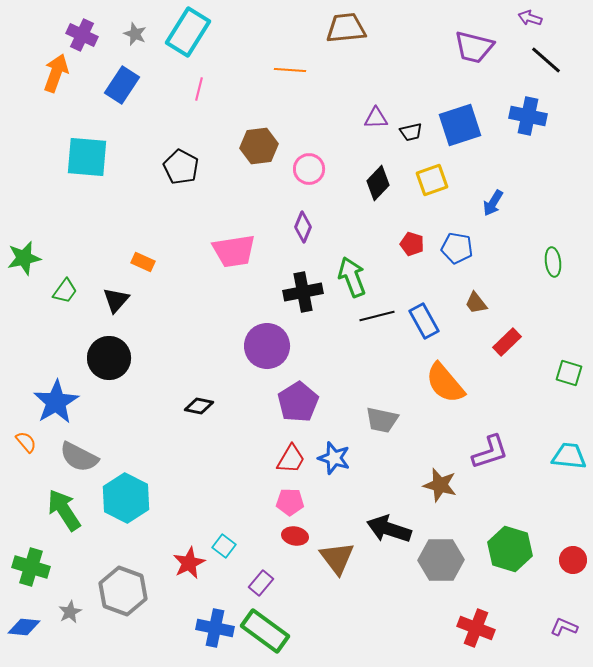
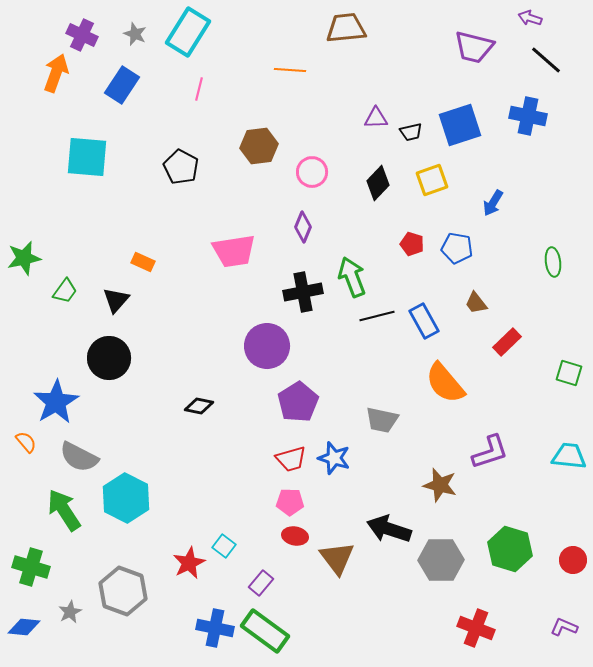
pink circle at (309, 169): moved 3 px right, 3 px down
red trapezoid at (291, 459): rotated 44 degrees clockwise
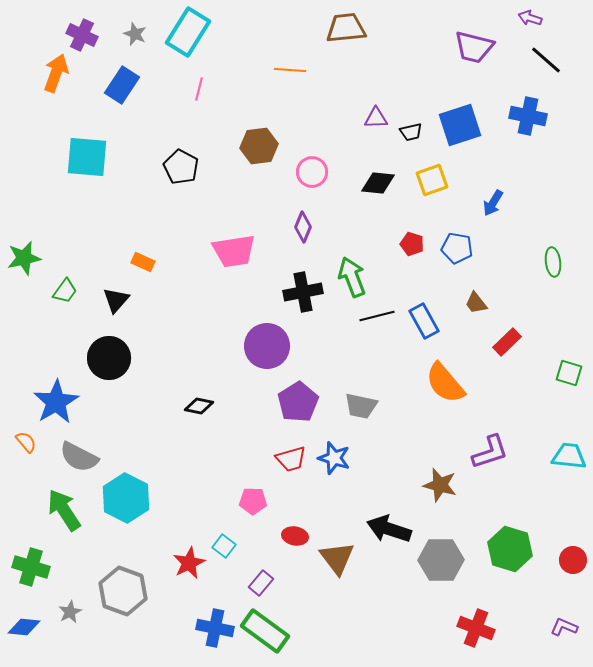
black diamond at (378, 183): rotated 52 degrees clockwise
gray trapezoid at (382, 420): moved 21 px left, 14 px up
pink pentagon at (290, 502): moved 37 px left, 1 px up
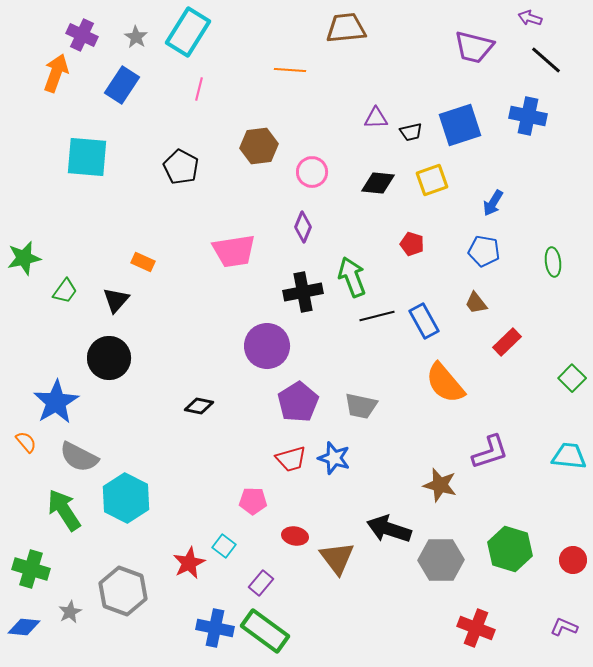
gray star at (135, 34): moved 1 px right, 3 px down; rotated 10 degrees clockwise
blue pentagon at (457, 248): moved 27 px right, 3 px down
green square at (569, 373): moved 3 px right, 5 px down; rotated 28 degrees clockwise
green cross at (31, 567): moved 2 px down
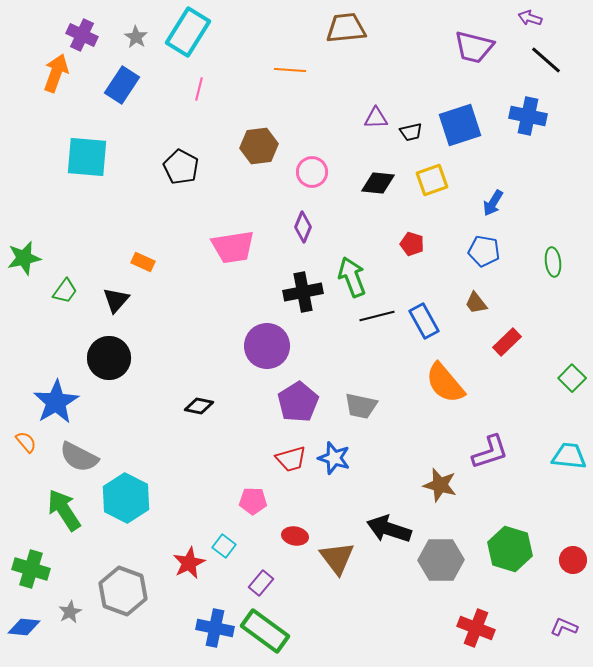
pink trapezoid at (234, 251): moved 1 px left, 4 px up
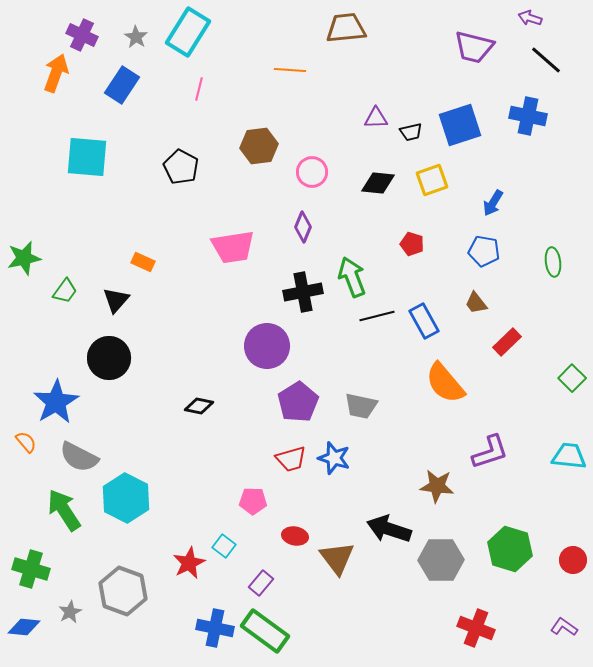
brown star at (440, 485): moved 3 px left, 1 px down; rotated 8 degrees counterclockwise
purple L-shape at (564, 627): rotated 12 degrees clockwise
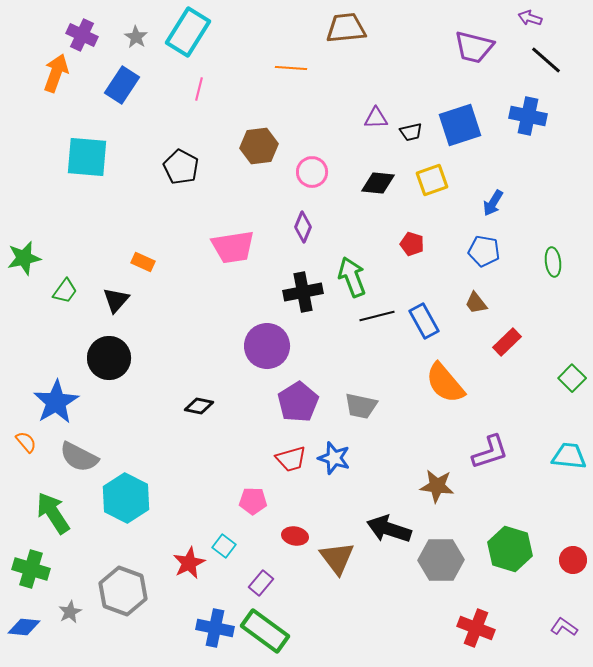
orange line at (290, 70): moved 1 px right, 2 px up
green arrow at (64, 510): moved 11 px left, 3 px down
